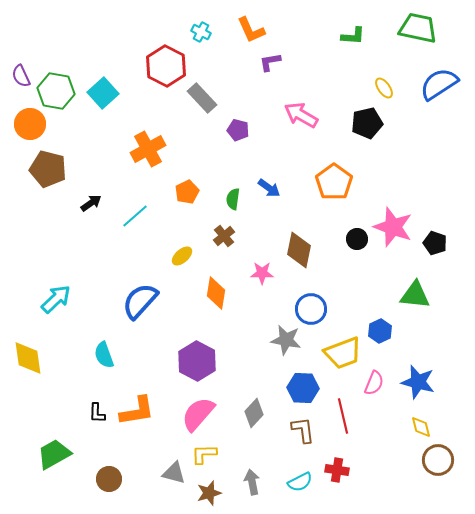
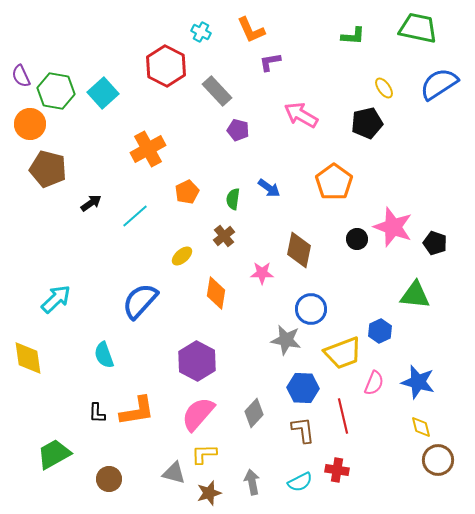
gray rectangle at (202, 98): moved 15 px right, 7 px up
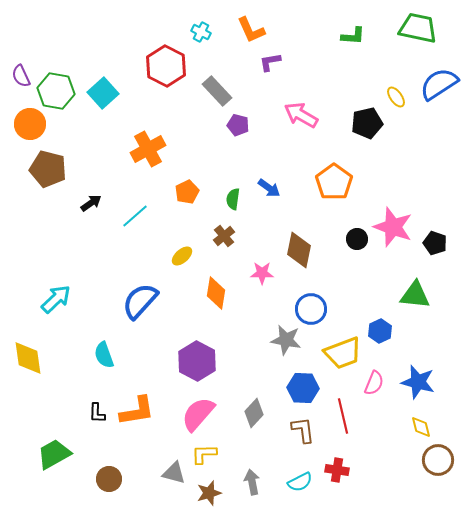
yellow ellipse at (384, 88): moved 12 px right, 9 px down
purple pentagon at (238, 130): moved 5 px up
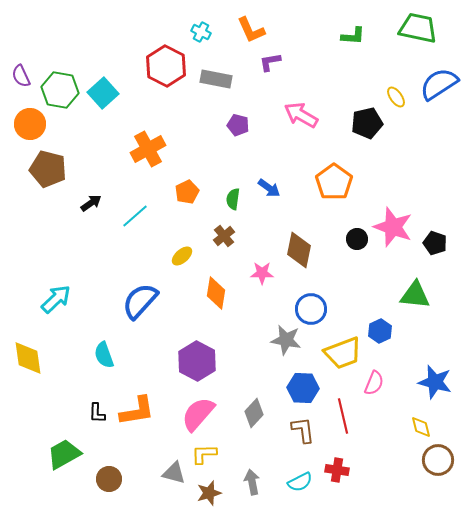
green hexagon at (56, 91): moved 4 px right, 1 px up
gray rectangle at (217, 91): moved 1 px left, 12 px up; rotated 36 degrees counterclockwise
blue star at (418, 382): moved 17 px right
green trapezoid at (54, 454): moved 10 px right
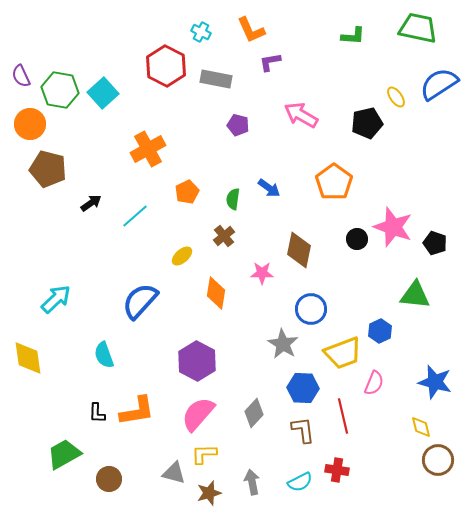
gray star at (286, 340): moved 3 px left, 4 px down; rotated 20 degrees clockwise
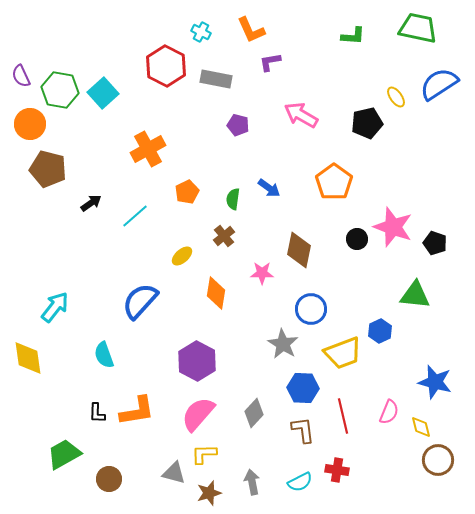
cyan arrow at (56, 299): moved 1 px left, 8 px down; rotated 8 degrees counterclockwise
pink semicircle at (374, 383): moved 15 px right, 29 px down
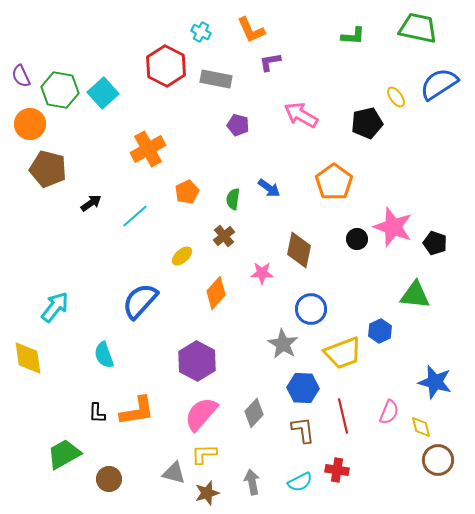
orange diamond at (216, 293): rotated 32 degrees clockwise
pink semicircle at (198, 414): moved 3 px right
brown star at (209, 493): moved 2 px left
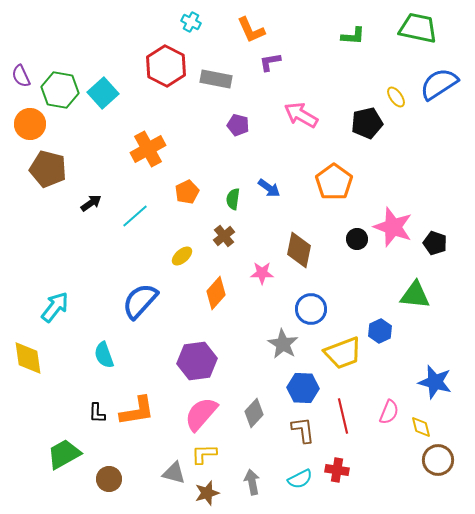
cyan cross at (201, 32): moved 10 px left, 10 px up
purple hexagon at (197, 361): rotated 24 degrees clockwise
cyan semicircle at (300, 482): moved 3 px up
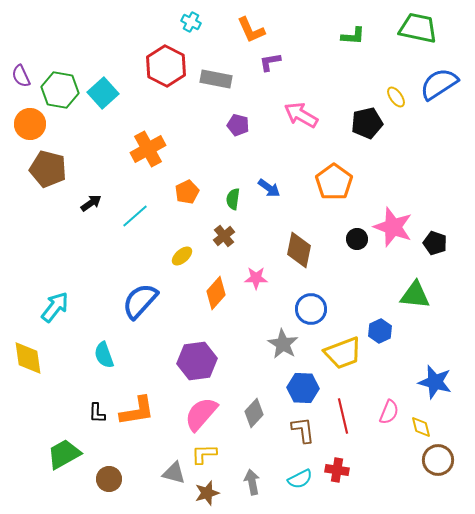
pink star at (262, 273): moved 6 px left, 5 px down
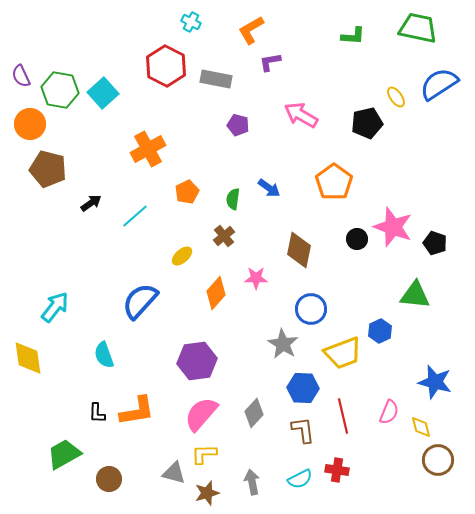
orange L-shape at (251, 30): rotated 84 degrees clockwise
